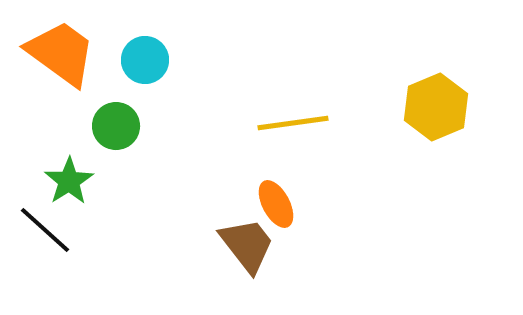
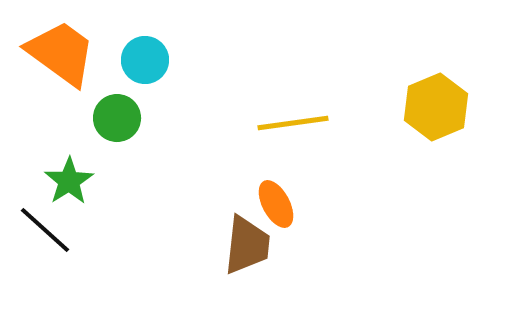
green circle: moved 1 px right, 8 px up
brown trapezoid: rotated 44 degrees clockwise
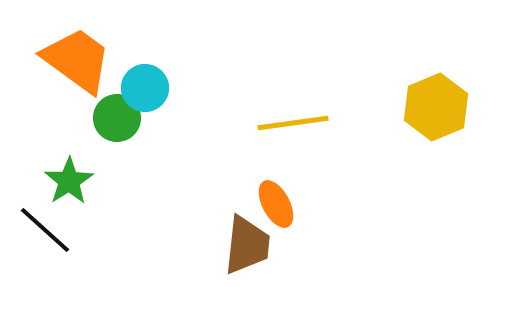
orange trapezoid: moved 16 px right, 7 px down
cyan circle: moved 28 px down
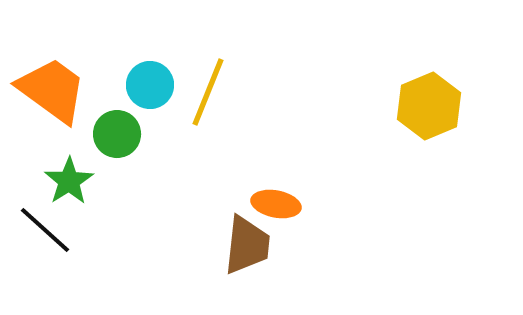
orange trapezoid: moved 25 px left, 30 px down
cyan circle: moved 5 px right, 3 px up
yellow hexagon: moved 7 px left, 1 px up
green circle: moved 16 px down
yellow line: moved 85 px left, 31 px up; rotated 60 degrees counterclockwise
orange ellipse: rotated 51 degrees counterclockwise
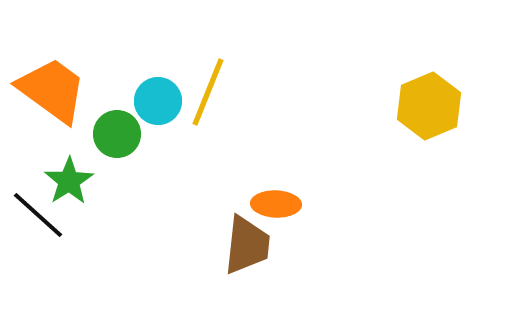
cyan circle: moved 8 px right, 16 px down
orange ellipse: rotated 9 degrees counterclockwise
black line: moved 7 px left, 15 px up
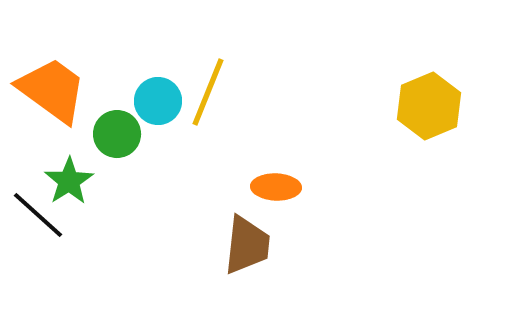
orange ellipse: moved 17 px up
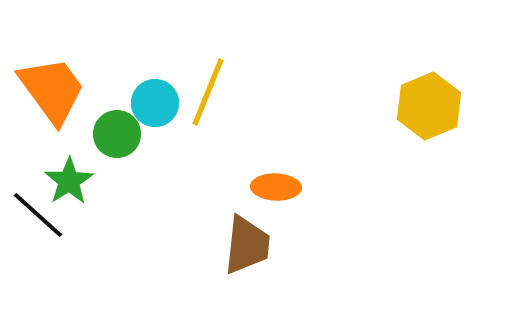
orange trapezoid: rotated 18 degrees clockwise
cyan circle: moved 3 px left, 2 px down
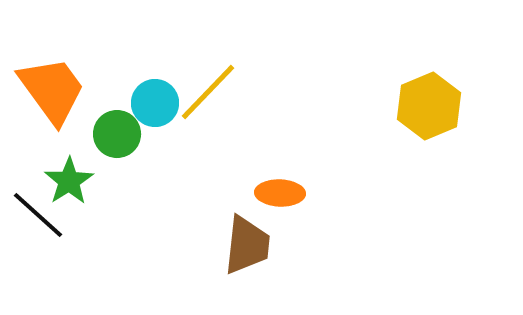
yellow line: rotated 22 degrees clockwise
orange ellipse: moved 4 px right, 6 px down
